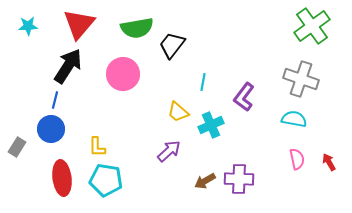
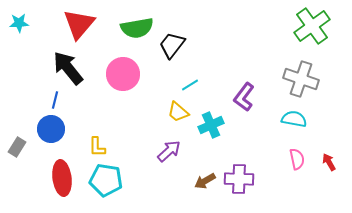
cyan star: moved 9 px left, 3 px up
black arrow: moved 2 px down; rotated 72 degrees counterclockwise
cyan line: moved 13 px left, 3 px down; rotated 48 degrees clockwise
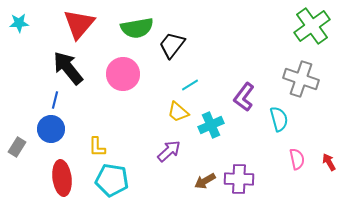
cyan semicircle: moved 15 px left; rotated 65 degrees clockwise
cyan pentagon: moved 6 px right
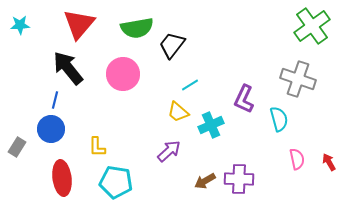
cyan star: moved 1 px right, 2 px down
gray cross: moved 3 px left
purple L-shape: moved 2 px down; rotated 12 degrees counterclockwise
cyan pentagon: moved 4 px right, 2 px down
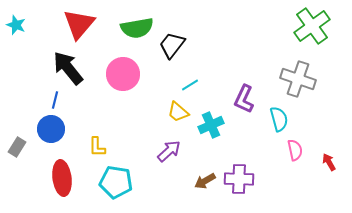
cyan star: moved 4 px left; rotated 24 degrees clockwise
pink semicircle: moved 2 px left, 9 px up
